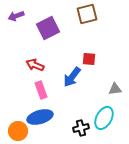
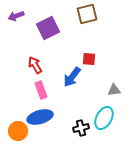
red arrow: rotated 36 degrees clockwise
gray triangle: moved 1 px left, 1 px down
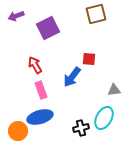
brown square: moved 9 px right
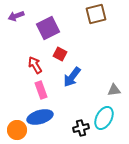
red square: moved 29 px left, 5 px up; rotated 24 degrees clockwise
orange circle: moved 1 px left, 1 px up
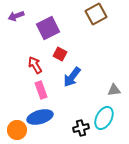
brown square: rotated 15 degrees counterclockwise
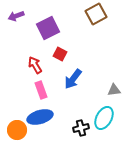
blue arrow: moved 1 px right, 2 px down
